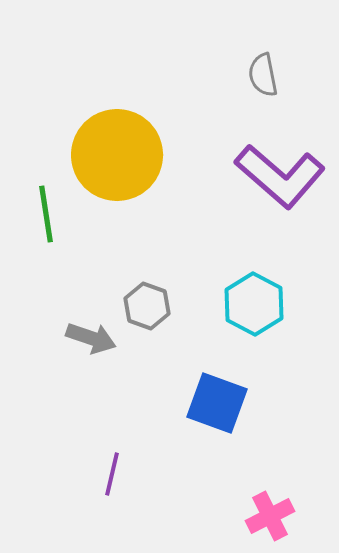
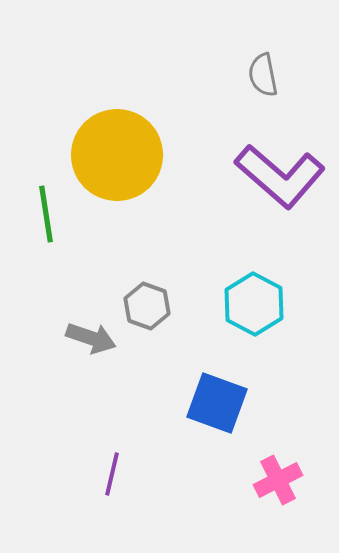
pink cross: moved 8 px right, 36 px up
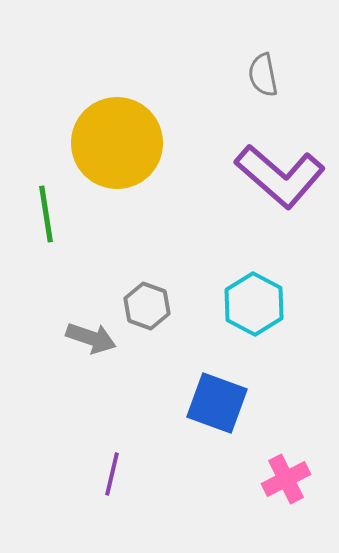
yellow circle: moved 12 px up
pink cross: moved 8 px right, 1 px up
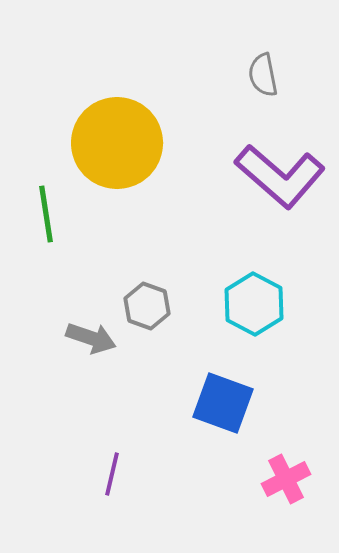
blue square: moved 6 px right
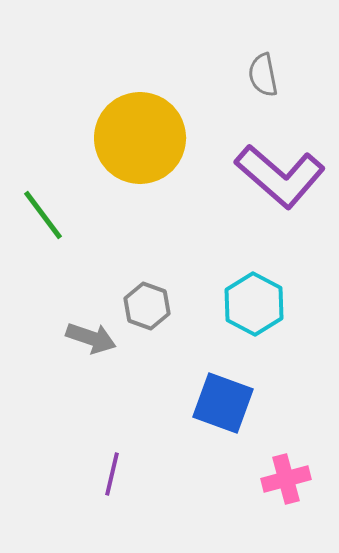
yellow circle: moved 23 px right, 5 px up
green line: moved 3 px left, 1 px down; rotated 28 degrees counterclockwise
pink cross: rotated 12 degrees clockwise
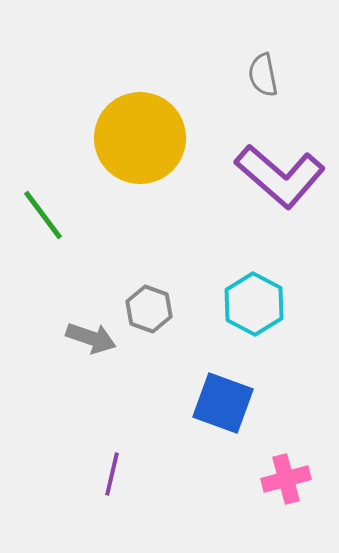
gray hexagon: moved 2 px right, 3 px down
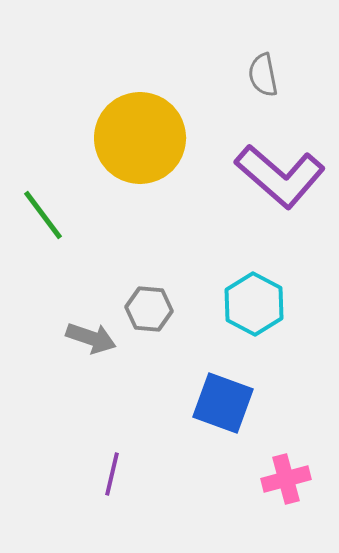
gray hexagon: rotated 15 degrees counterclockwise
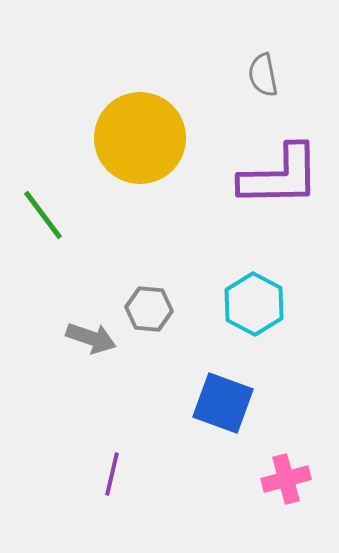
purple L-shape: rotated 42 degrees counterclockwise
